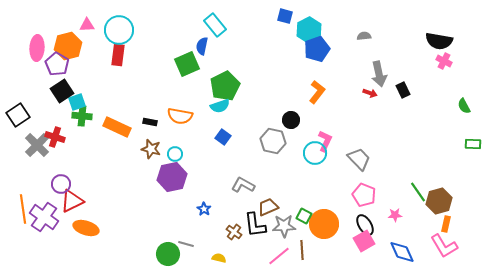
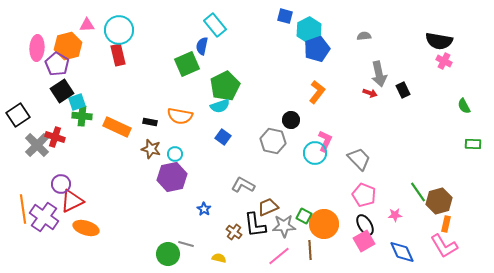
red rectangle at (118, 55): rotated 20 degrees counterclockwise
brown line at (302, 250): moved 8 px right
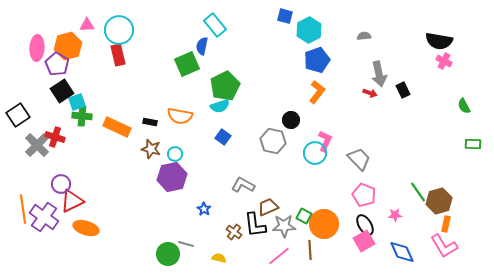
blue pentagon at (317, 49): moved 11 px down
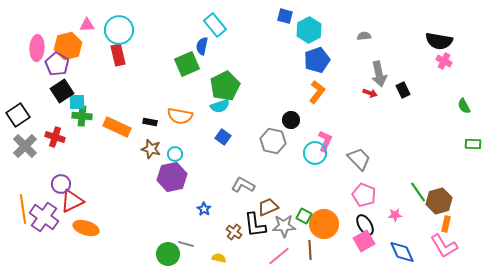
cyan square at (77, 102): rotated 18 degrees clockwise
gray cross at (37, 145): moved 12 px left, 1 px down
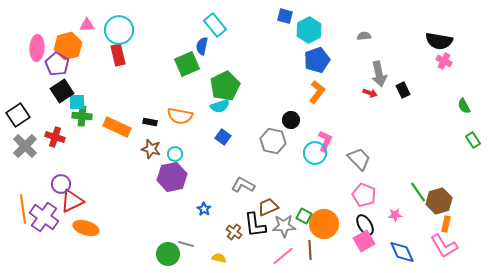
green rectangle at (473, 144): moved 4 px up; rotated 56 degrees clockwise
pink line at (279, 256): moved 4 px right
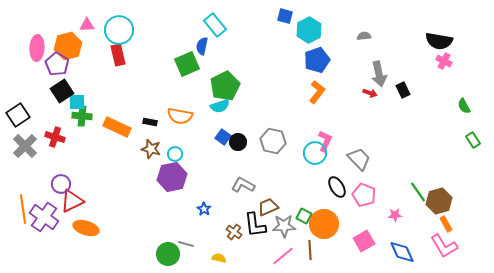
black circle at (291, 120): moved 53 px left, 22 px down
orange rectangle at (446, 224): rotated 42 degrees counterclockwise
black ellipse at (365, 225): moved 28 px left, 38 px up
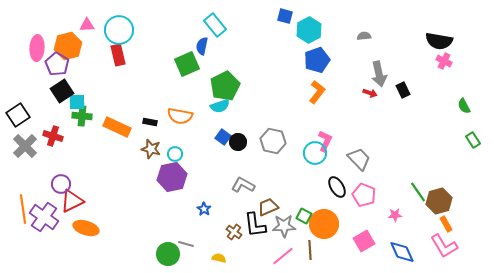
red cross at (55, 137): moved 2 px left, 1 px up
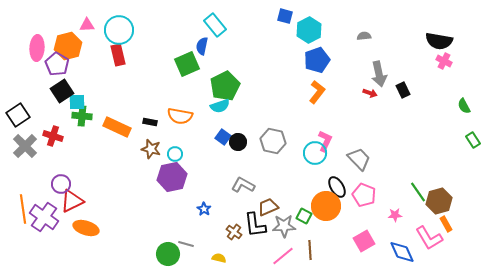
orange circle at (324, 224): moved 2 px right, 18 px up
pink L-shape at (444, 246): moved 15 px left, 8 px up
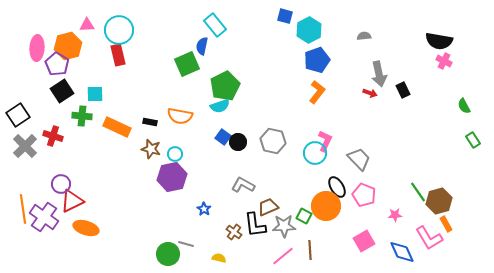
cyan square at (77, 102): moved 18 px right, 8 px up
